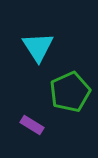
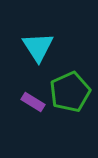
purple rectangle: moved 1 px right, 23 px up
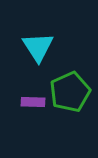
purple rectangle: rotated 30 degrees counterclockwise
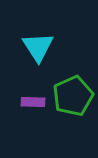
green pentagon: moved 3 px right, 4 px down
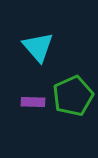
cyan triangle: rotated 8 degrees counterclockwise
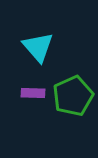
purple rectangle: moved 9 px up
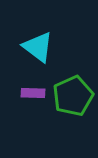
cyan triangle: rotated 12 degrees counterclockwise
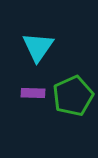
cyan triangle: rotated 28 degrees clockwise
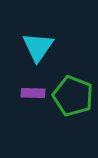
green pentagon: rotated 27 degrees counterclockwise
